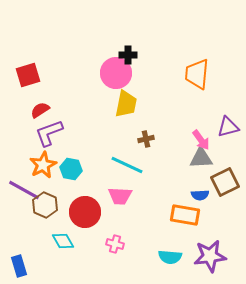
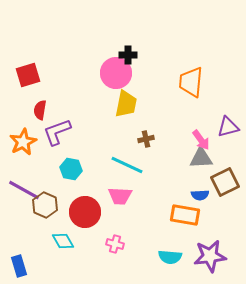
orange trapezoid: moved 6 px left, 8 px down
red semicircle: rotated 48 degrees counterclockwise
purple L-shape: moved 8 px right, 1 px up
orange star: moved 20 px left, 23 px up
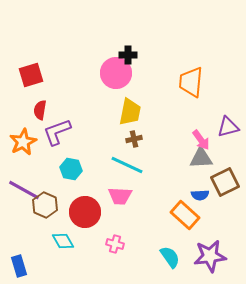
red square: moved 3 px right
yellow trapezoid: moved 4 px right, 8 px down
brown cross: moved 12 px left
orange rectangle: rotated 32 degrees clockwise
cyan semicircle: rotated 130 degrees counterclockwise
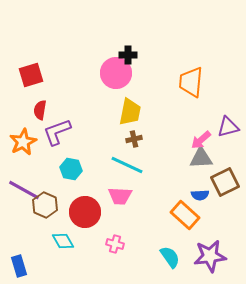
pink arrow: rotated 85 degrees clockwise
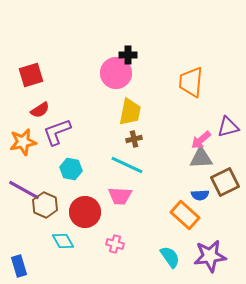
red semicircle: rotated 132 degrees counterclockwise
orange star: rotated 16 degrees clockwise
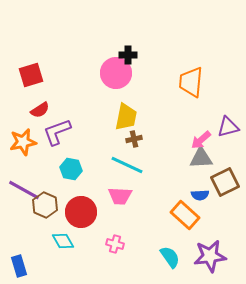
yellow trapezoid: moved 4 px left, 5 px down
red circle: moved 4 px left
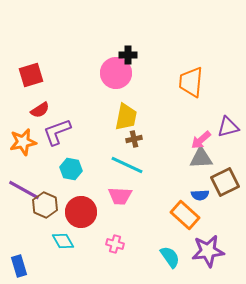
purple star: moved 2 px left, 5 px up
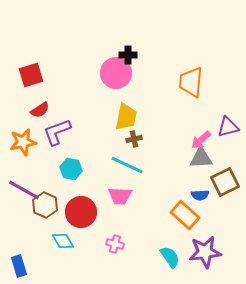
purple star: moved 3 px left, 1 px down
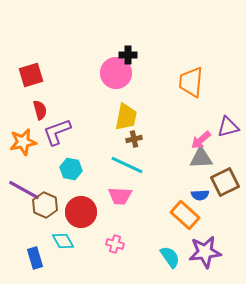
red semicircle: rotated 72 degrees counterclockwise
blue rectangle: moved 16 px right, 8 px up
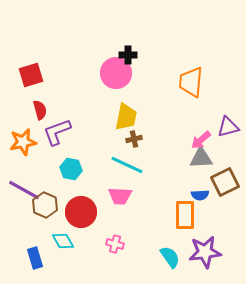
orange rectangle: rotated 48 degrees clockwise
